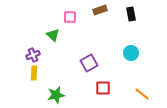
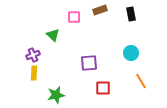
pink square: moved 4 px right
purple square: rotated 24 degrees clockwise
orange line: moved 1 px left, 13 px up; rotated 21 degrees clockwise
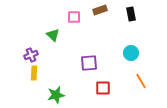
purple cross: moved 2 px left
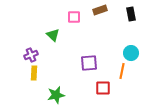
orange line: moved 19 px left, 10 px up; rotated 42 degrees clockwise
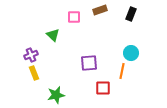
black rectangle: rotated 32 degrees clockwise
yellow rectangle: rotated 24 degrees counterclockwise
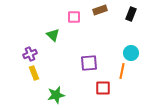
purple cross: moved 1 px left, 1 px up
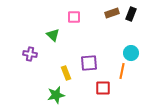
brown rectangle: moved 12 px right, 3 px down
purple cross: rotated 32 degrees clockwise
yellow rectangle: moved 32 px right
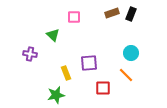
orange line: moved 4 px right, 4 px down; rotated 56 degrees counterclockwise
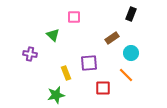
brown rectangle: moved 25 px down; rotated 16 degrees counterclockwise
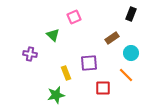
pink square: rotated 24 degrees counterclockwise
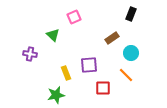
purple square: moved 2 px down
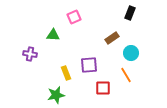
black rectangle: moved 1 px left, 1 px up
green triangle: rotated 40 degrees counterclockwise
orange line: rotated 14 degrees clockwise
